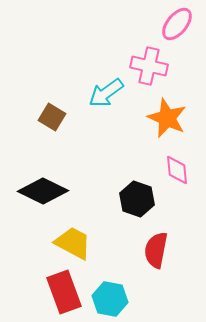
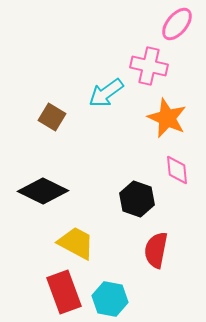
yellow trapezoid: moved 3 px right
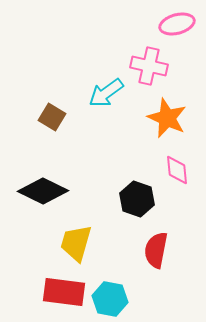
pink ellipse: rotated 36 degrees clockwise
yellow trapezoid: rotated 102 degrees counterclockwise
red rectangle: rotated 63 degrees counterclockwise
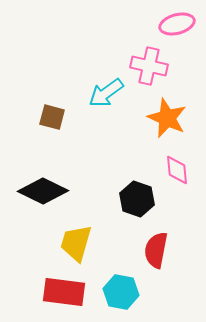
brown square: rotated 16 degrees counterclockwise
cyan hexagon: moved 11 px right, 7 px up
